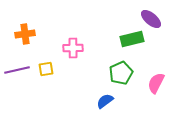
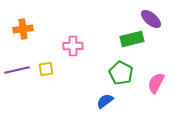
orange cross: moved 2 px left, 5 px up
pink cross: moved 2 px up
green pentagon: rotated 20 degrees counterclockwise
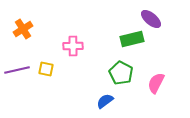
orange cross: rotated 24 degrees counterclockwise
yellow square: rotated 21 degrees clockwise
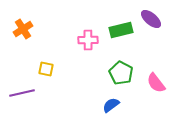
green rectangle: moved 11 px left, 9 px up
pink cross: moved 15 px right, 6 px up
purple line: moved 5 px right, 23 px down
pink semicircle: rotated 65 degrees counterclockwise
blue semicircle: moved 6 px right, 4 px down
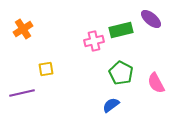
pink cross: moved 6 px right, 1 px down; rotated 12 degrees counterclockwise
yellow square: rotated 21 degrees counterclockwise
pink semicircle: rotated 10 degrees clockwise
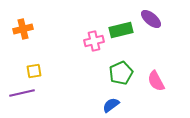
orange cross: rotated 18 degrees clockwise
yellow square: moved 12 px left, 2 px down
green pentagon: rotated 20 degrees clockwise
pink semicircle: moved 2 px up
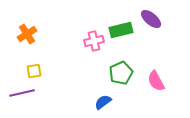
orange cross: moved 4 px right, 5 px down; rotated 18 degrees counterclockwise
blue semicircle: moved 8 px left, 3 px up
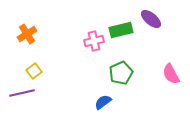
yellow square: rotated 28 degrees counterclockwise
pink semicircle: moved 15 px right, 7 px up
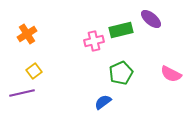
pink semicircle: rotated 35 degrees counterclockwise
